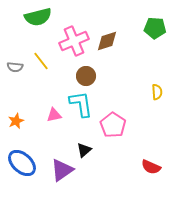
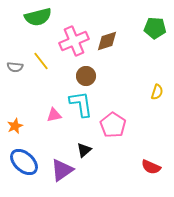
yellow semicircle: rotated 21 degrees clockwise
orange star: moved 1 px left, 5 px down
blue ellipse: moved 2 px right, 1 px up
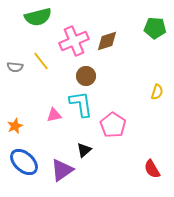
red semicircle: moved 1 px right, 2 px down; rotated 36 degrees clockwise
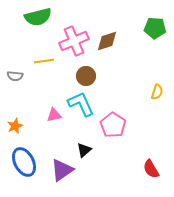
yellow line: moved 3 px right; rotated 60 degrees counterclockwise
gray semicircle: moved 9 px down
cyan L-shape: rotated 16 degrees counterclockwise
blue ellipse: rotated 20 degrees clockwise
red semicircle: moved 1 px left
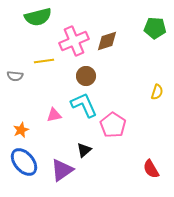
cyan L-shape: moved 3 px right, 1 px down
orange star: moved 6 px right, 4 px down
blue ellipse: rotated 12 degrees counterclockwise
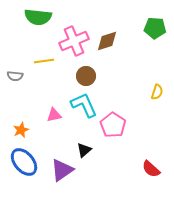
green semicircle: rotated 20 degrees clockwise
red semicircle: rotated 18 degrees counterclockwise
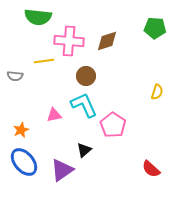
pink cross: moved 5 px left; rotated 28 degrees clockwise
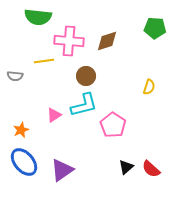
yellow semicircle: moved 8 px left, 5 px up
cyan L-shape: rotated 100 degrees clockwise
pink triangle: rotated 21 degrees counterclockwise
black triangle: moved 42 px right, 17 px down
